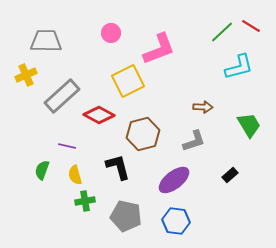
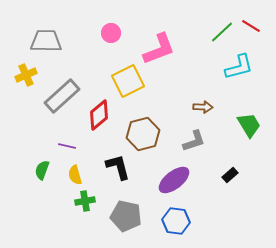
red diamond: rotated 68 degrees counterclockwise
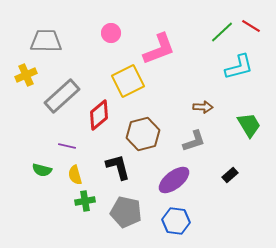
green semicircle: rotated 96 degrees counterclockwise
gray pentagon: moved 4 px up
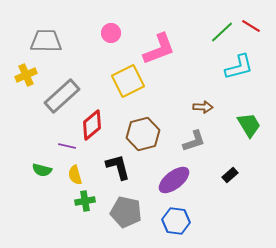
red diamond: moved 7 px left, 10 px down
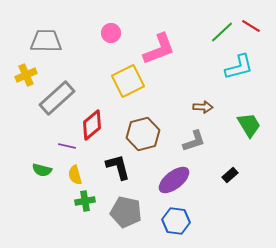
gray rectangle: moved 5 px left, 2 px down
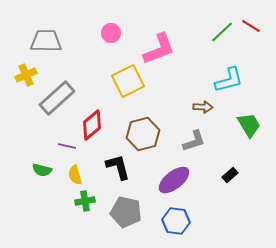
cyan L-shape: moved 10 px left, 13 px down
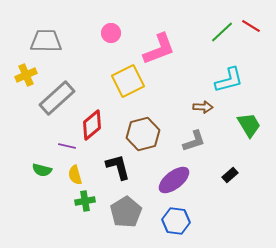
gray pentagon: rotated 28 degrees clockwise
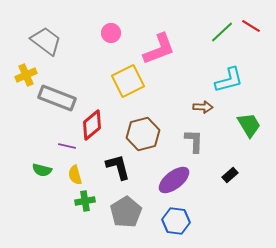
gray trapezoid: rotated 36 degrees clockwise
gray rectangle: rotated 63 degrees clockwise
gray L-shape: rotated 70 degrees counterclockwise
